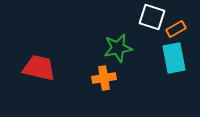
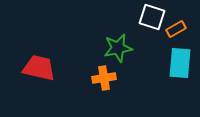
cyan rectangle: moved 6 px right, 5 px down; rotated 16 degrees clockwise
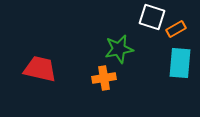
green star: moved 1 px right, 1 px down
red trapezoid: moved 1 px right, 1 px down
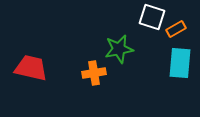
red trapezoid: moved 9 px left, 1 px up
orange cross: moved 10 px left, 5 px up
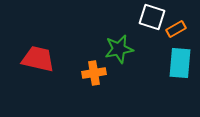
red trapezoid: moved 7 px right, 9 px up
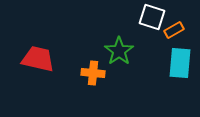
orange rectangle: moved 2 px left, 1 px down
green star: moved 2 px down; rotated 24 degrees counterclockwise
orange cross: moved 1 px left; rotated 15 degrees clockwise
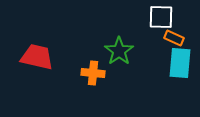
white square: moved 9 px right; rotated 16 degrees counterclockwise
orange rectangle: moved 8 px down; rotated 54 degrees clockwise
red trapezoid: moved 1 px left, 2 px up
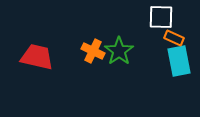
cyan rectangle: moved 1 px left, 2 px up; rotated 16 degrees counterclockwise
orange cross: moved 22 px up; rotated 20 degrees clockwise
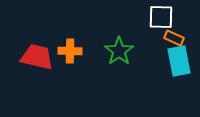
orange cross: moved 23 px left; rotated 25 degrees counterclockwise
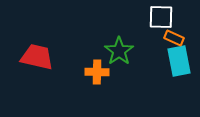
orange cross: moved 27 px right, 21 px down
